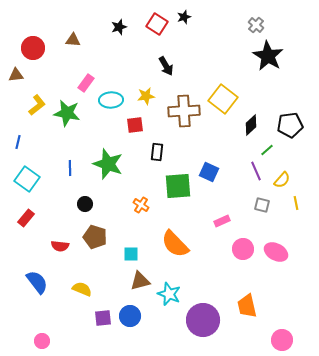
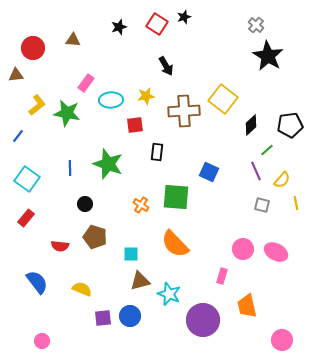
blue line at (18, 142): moved 6 px up; rotated 24 degrees clockwise
green square at (178, 186): moved 2 px left, 11 px down; rotated 8 degrees clockwise
pink rectangle at (222, 221): moved 55 px down; rotated 49 degrees counterclockwise
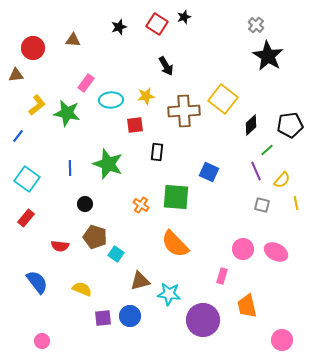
cyan square at (131, 254): moved 15 px left; rotated 35 degrees clockwise
cyan star at (169, 294): rotated 15 degrees counterclockwise
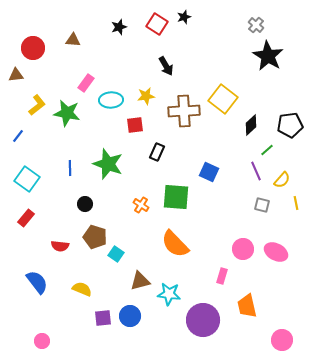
black rectangle at (157, 152): rotated 18 degrees clockwise
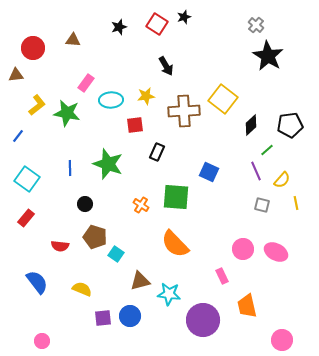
pink rectangle at (222, 276): rotated 42 degrees counterclockwise
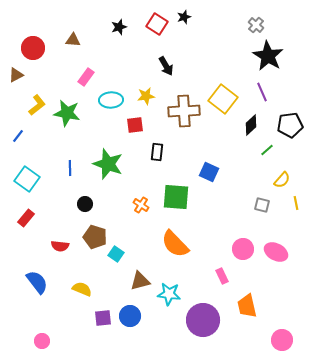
brown triangle at (16, 75): rotated 21 degrees counterclockwise
pink rectangle at (86, 83): moved 6 px up
black rectangle at (157, 152): rotated 18 degrees counterclockwise
purple line at (256, 171): moved 6 px right, 79 px up
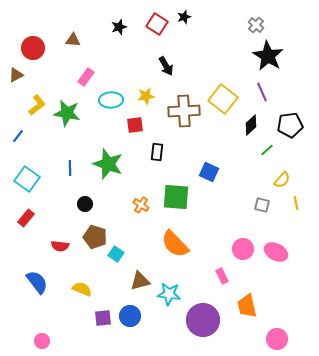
pink circle at (282, 340): moved 5 px left, 1 px up
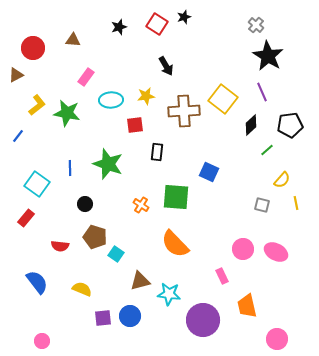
cyan square at (27, 179): moved 10 px right, 5 px down
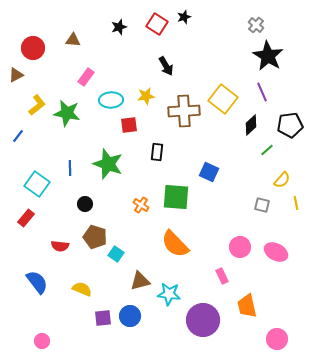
red square at (135, 125): moved 6 px left
pink circle at (243, 249): moved 3 px left, 2 px up
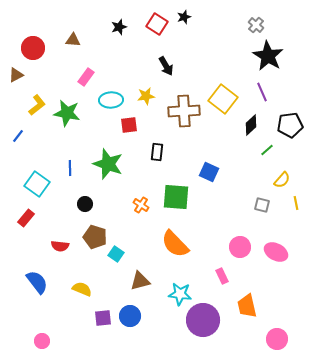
cyan star at (169, 294): moved 11 px right
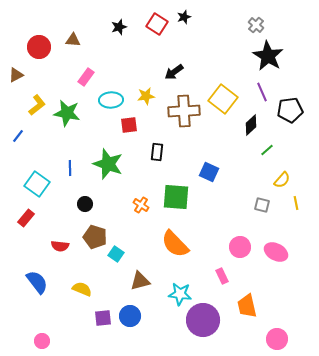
red circle at (33, 48): moved 6 px right, 1 px up
black arrow at (166, 66): moved 8 px right, 6 px down; rotated 84 degrees clockwise
black pentagon at (290, 125): moved 15 px up
